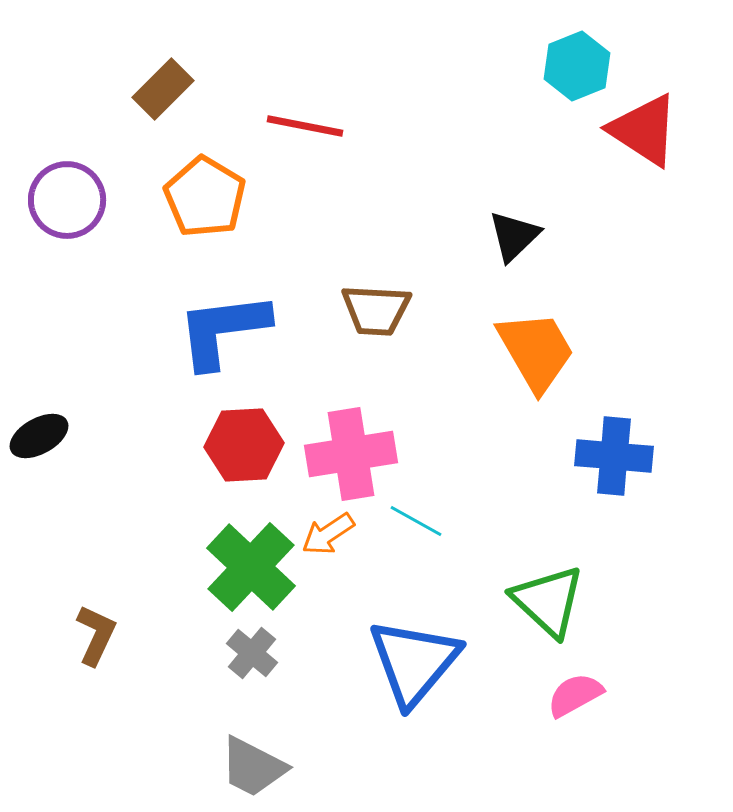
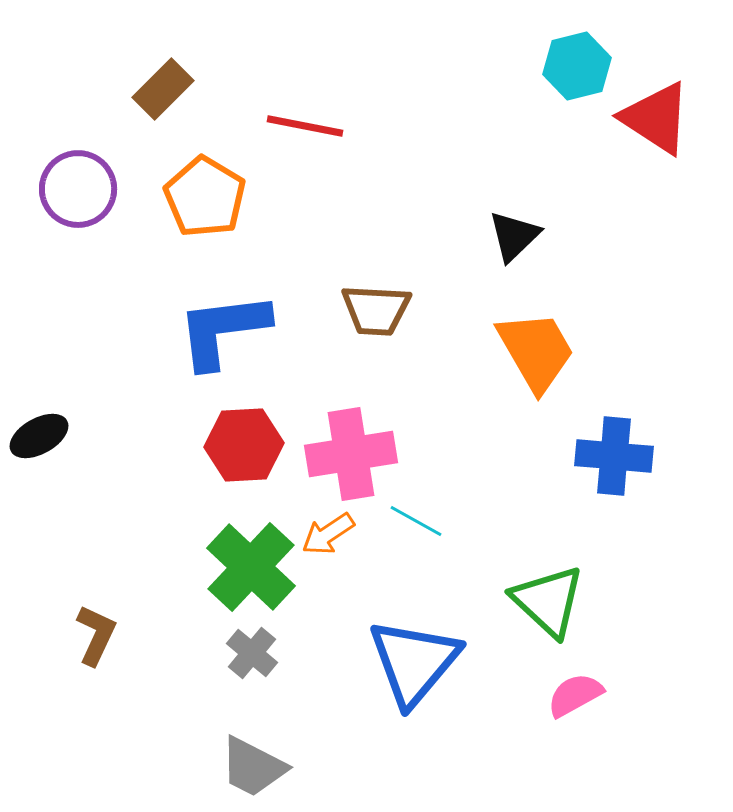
cyan hexagon: rotated 8 degrees clockwise
red triangle: moved 12 px right, 12 px up
purple circle: moved 11 px right, 11 px up
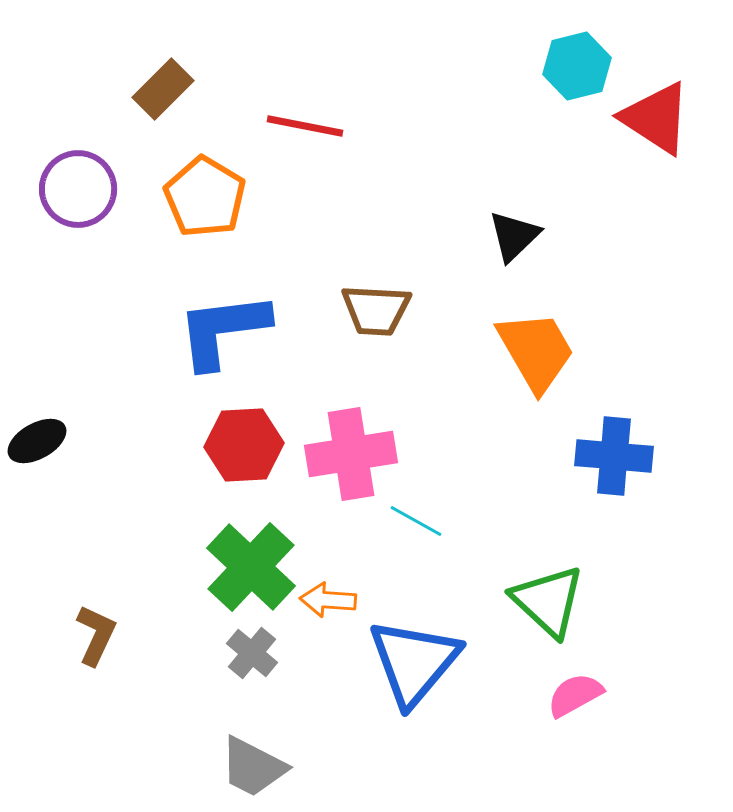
black ellipse: moved 2 px left, 5 px down
orange arrow: moved 66 px down; rotated 38 degrees clockwise
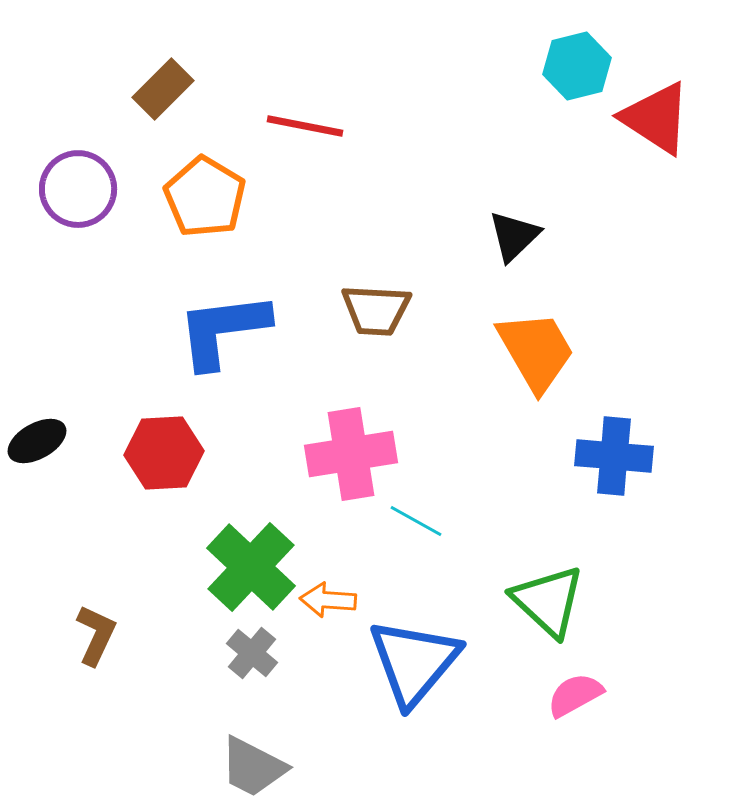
red hexagon: moved 80 px left, 8 px down
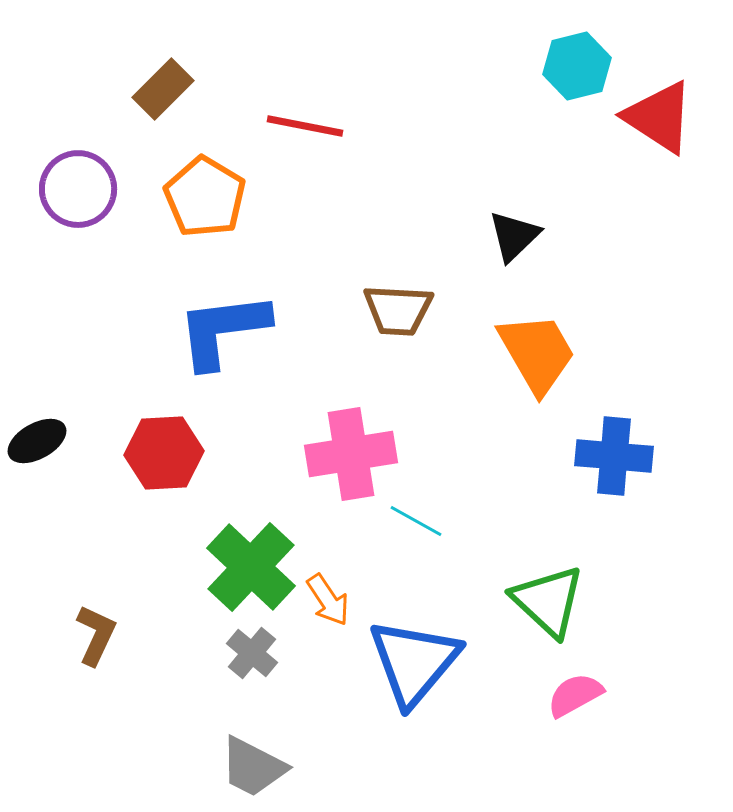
red triangle: moved 3 px right, 1 px up
brown trapezoid: moved 22 px right
orange trapezoid: moved 1 px right, 2 px down
orange arrow: rotated 128 degrees counterclockwise
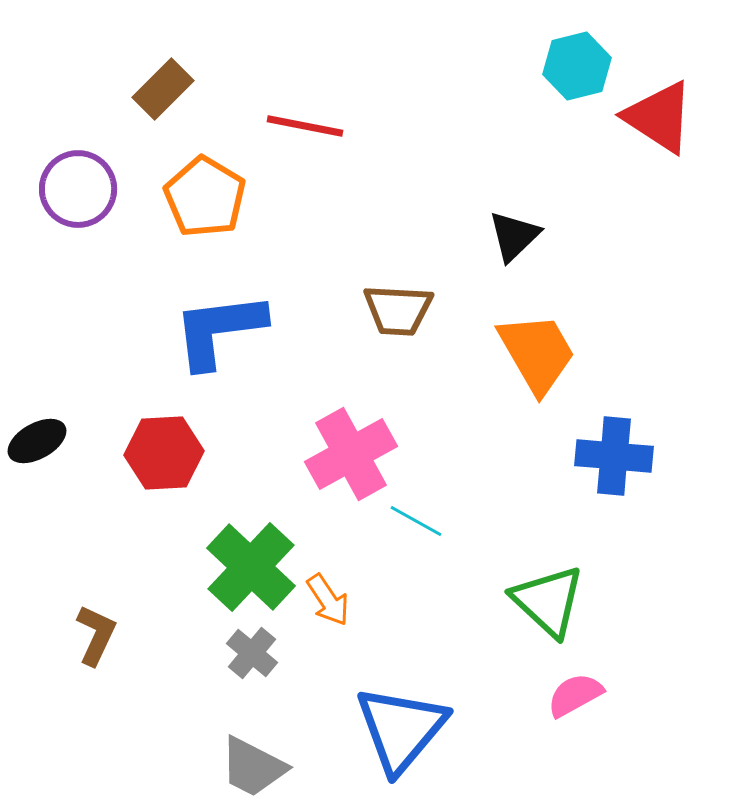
blue L-shape: moved 4 px left
pink cross: rotated 20 degrees counterclockwise
blue triangle: moved 13 px left, 67 px down
